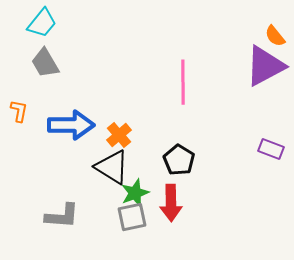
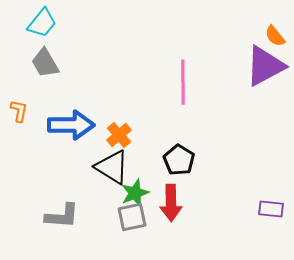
purple rectangle: moved 60 px down; rotated 15 degrees counterclockwise
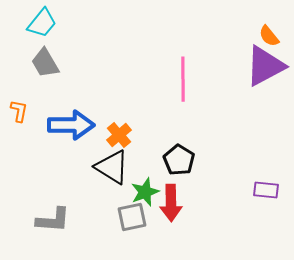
orange semicircle: moved 6 px left
pink line: moved 3 px up
green star: moved 10 px right, 1 px up
purple rectangle: moved 5 px left, 19 px up
gray L-shape: moved 9 px left, 4 px down
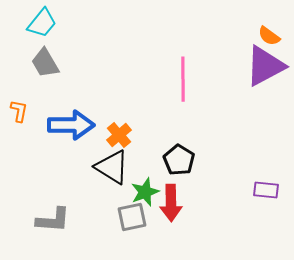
orange semicircle: rotated 15 degrees counterclockwise
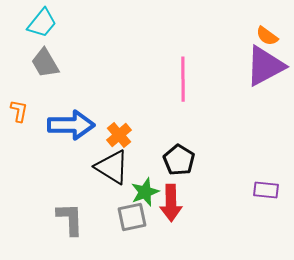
orange semicircle: moved 2 px left
gray L-shape: moved 17 px right, 1 px up; rotated 96 degrees counterclockwise
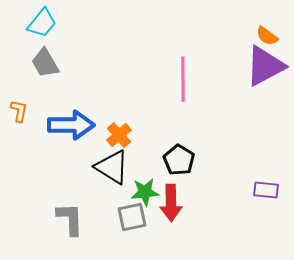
green star: rotated 16 degrees clockwise
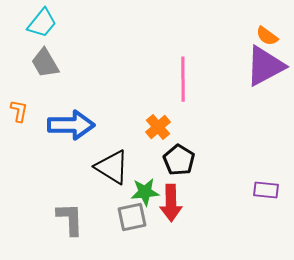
orange cross: moved 39 px right, 8 px up
